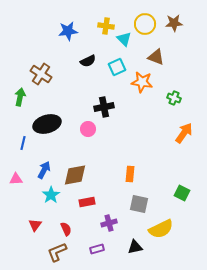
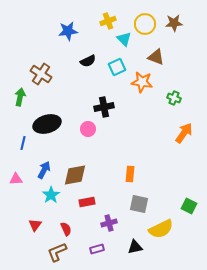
yellow cross: moved 2 px right, 5 px up; rotated 28 degrees counterclockwise
green square: moved 7 px right, 13 px down
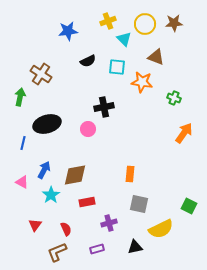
cyan square: rotated 30 degrees clockwise
pink triangle: moved 6 px right, 3 px down; rotated 32 degrees clockwise
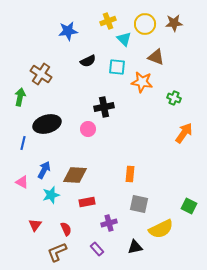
brown diamond: rotated 15 degrees clockwise
cyan star: rotated 18 degrees clockwise
purple rectangle: rotated 64 degrees clockwise
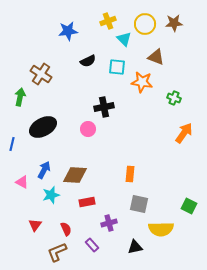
black ellipse: moved 4 px left, 3 px down; rotated 12 degrees counterclockwise
blue line: moved 11 px left, 1 px down
yellow semicircle: rotated 25 degrees clockwise
purple rectangle: moved 5 px left, 4 px up
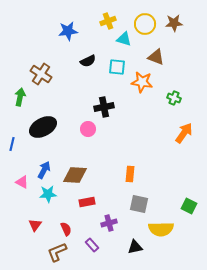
cyan triangle: rotated 28 degrees counterclockwise
cyan star: moved 3 px left, 1 px up; rotated 12 degrees clockwise
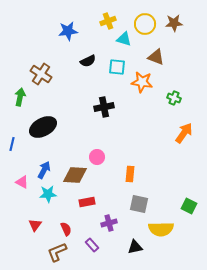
pink circle: moved 9 px right, 28 px down
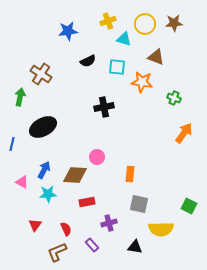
black triangle: rotated 21 degrees clockwise
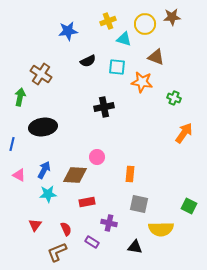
brown star: moved 2 px left, 6 px up
black ellipse: rotated 20 degrees clockwise
pink triangle: moved 3 px left, 7 px up
purple cross: rotated 28 degrees clockwise
purple rectangle: moved 3 px up; rotated 16 degrees counterclockwise
